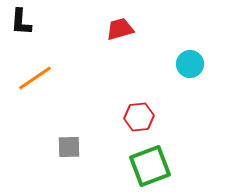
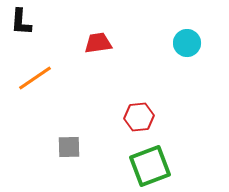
red trapezoid: moved 22 px left, 14 px down; rotated 8 degrees clockwise
cyan circle: moved 3 px left, 21 px up
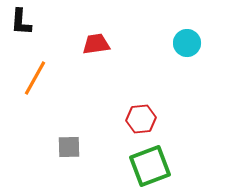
red trapezoid: moved 2 px left, 1 px down
orange line: rotated 27 degrees counterclockwise
red hexagon: moved 2 px right, 2 px down
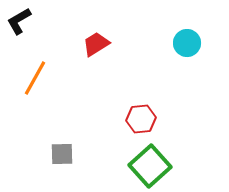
black L-shape: moved 2 px left, 1 px up; rotated 56 degrees clockwise
red trapezoid: rotated 24 degrees counterclockwise
gray square: moved 7 px left, 7 px down
green square: rotated 21 degrees counterclockwise
